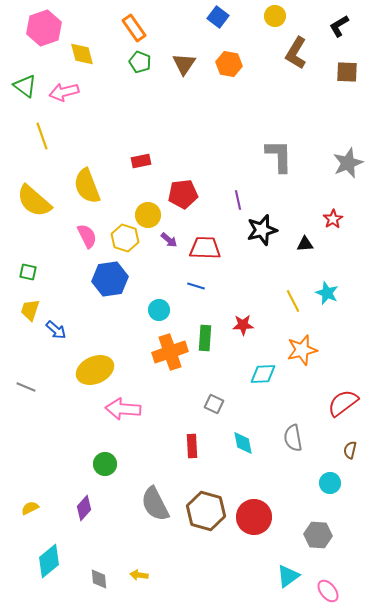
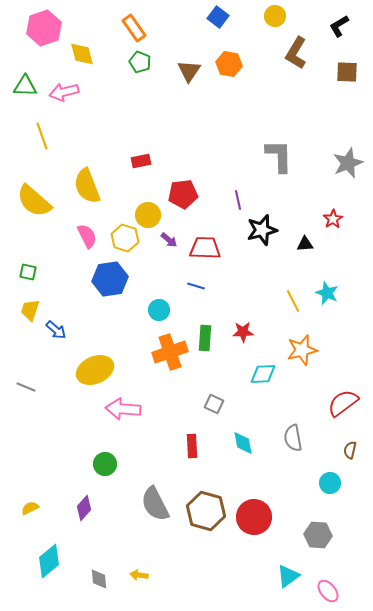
brown triangle at (184, 64): moved 5 px right, 7 px down
green triangle at (25, 86): rotated 35 degrees counterclockwise
red star at (243, 325): moved 7 px down
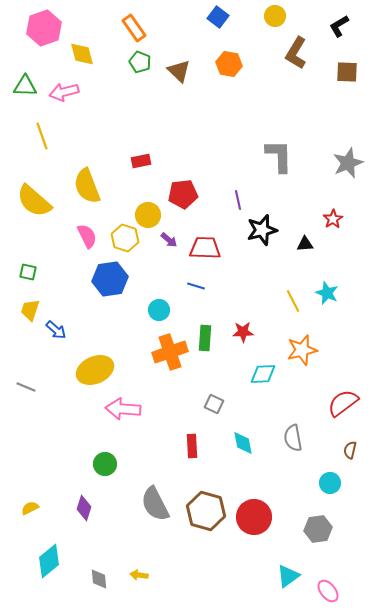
brown triangle at (189, 71): moved 10 px left; rotated 20 degrees counterclockwise
purple diamond at (84, 508): rotated 25 degrees counterclockwise
gray hexagon at (318, 535): moved 6 px up; rotated 12 degrees counterclockwise
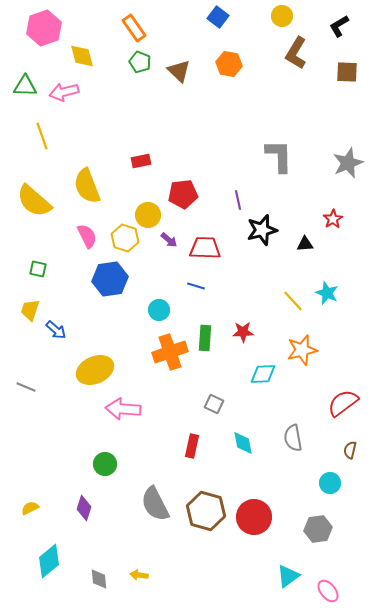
yellow circle at (275, 16): moved 7 px right
yellow diamond at (82, 54): moved 2 px down
green square at (28, 272): moved 10 px right, 3 px up
yellow line at (293, 301): rotated 15 degrees counterclockwise
red rectangle at (192, 446): rotated 15 degrees clockwise
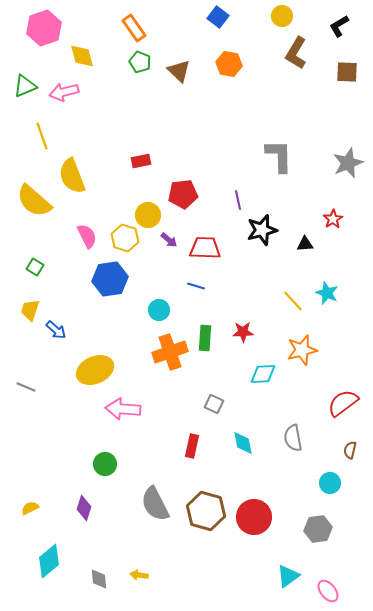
green triangle at (25, 86): rotated 25 degrees counterclockwise
yellow semicircle at (87, 186): moved 15 px left, 10 px up
green square at (38, 269): moved 3 px left, 2 px up; rotated 18 degrees clockwise
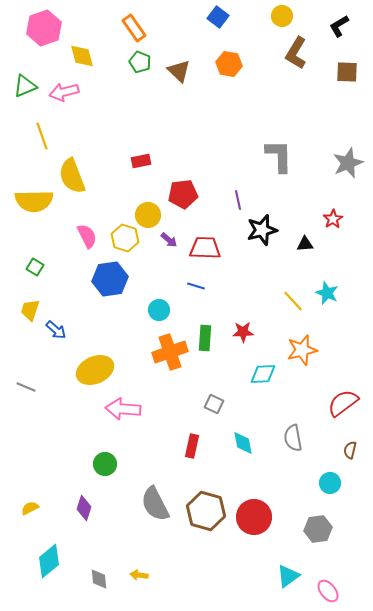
yellow semicircle at (34, 201): rotated 42 degrees counterclockwise
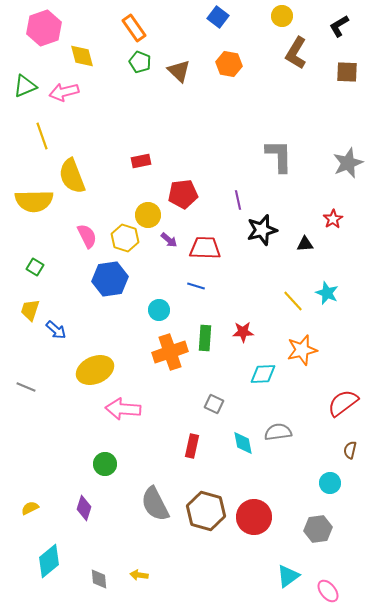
gray semicircle at (293, 438): moved 15 px left, 6 px up; rotated 92 degrees clockwise
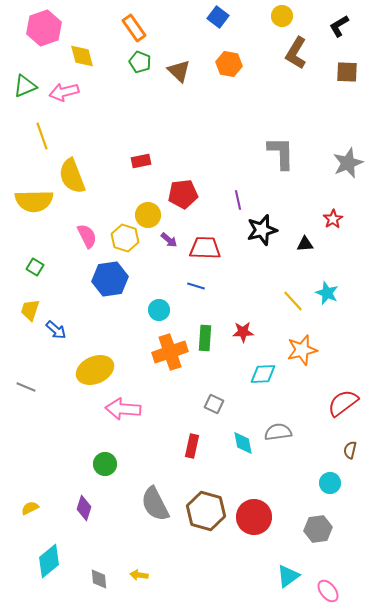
gray L-shape at (279, 156): moved 2 px right, 3 px up
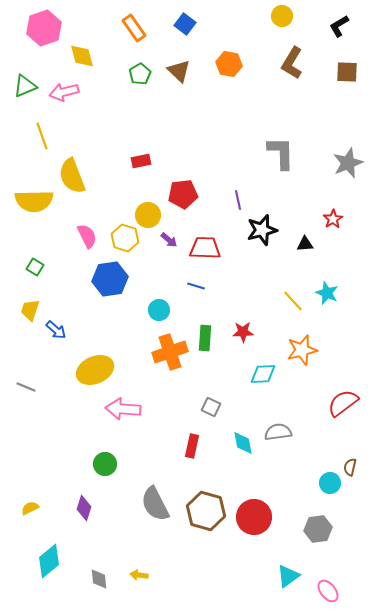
blue square at (218, 17): moved 33 px left, 7 px down
brown L-shape at (296, 53): moved 4 px left, 10 px down
green pentagon at (140, 62): moved 12 px down; rotated 20 degrees clockwise
gray square at (214, 404): moved 3 px left, 3 px down
brown semicircle at (350, 450): moved 17 px down
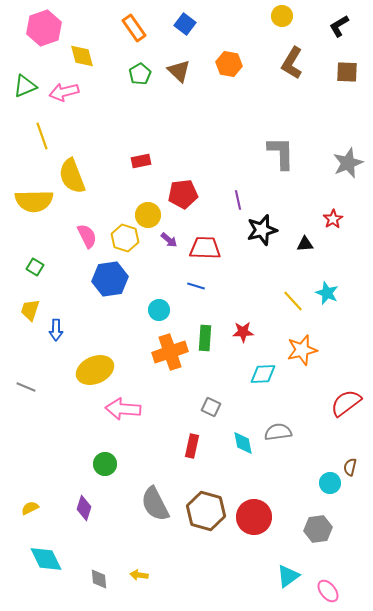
blue arrow at (56, 330): rotated 50 degrees clockwise
red semicircle at (343, 403): moved 3 px right
cyan diamond at (49, 561): moved 3 px left, 2 px up; rotated 76 degrees counterclockwise
